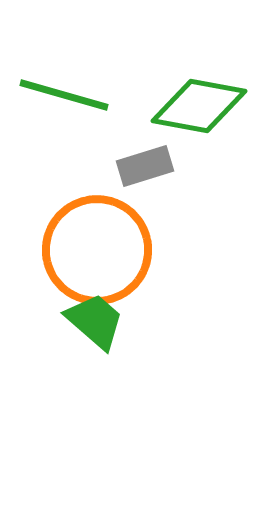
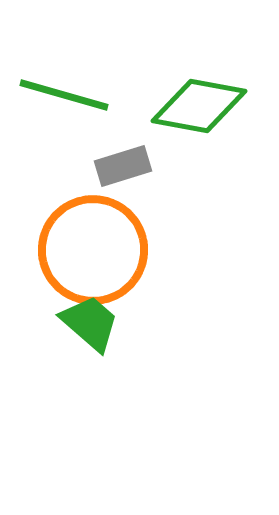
gray rectangle: moved 22 px left
orange circle: moved 4 px left
green trapezoid: moved 5 px left, 2 px down
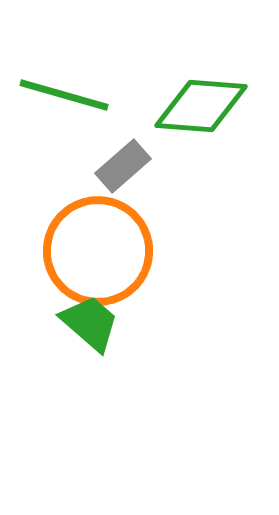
green diamond: moved 2 px right; rotated 6 degrees counterclockwise
gray rectangle: rotated 24 degrees counterclockwise
orange circle: moved 5 px right, 1 px down
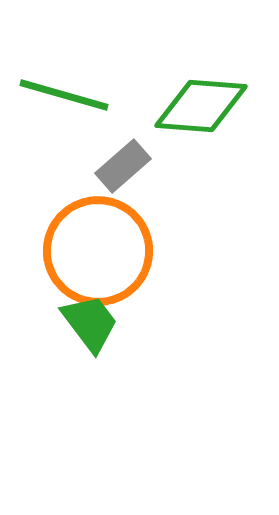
green trapezoid: rotated 12 degrees clockwise
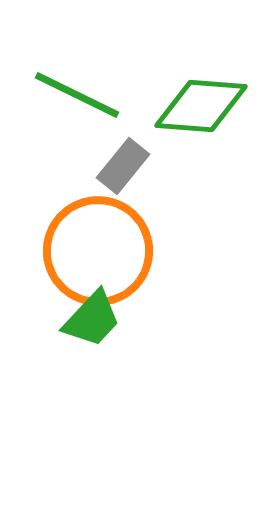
green line: moved 13 px right; rotated 10 degrees clockwise
gray rectangle: rotated 10 degrees counterclockwise
green trapezoid: moved 2 px right, 4 px up; rotated 80 degrees clockwise
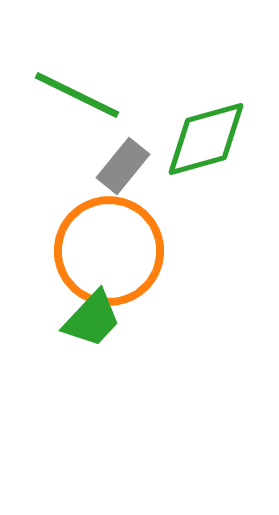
green diamond: moved 5 px right, 33 px down; rotated 20 degrees counterclockwise
orange circle: moved 11 px right
